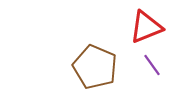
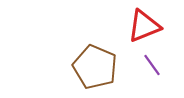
red triangle: moved 2 px left, 1 px up
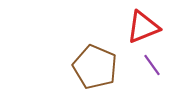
red triangle: moved 1 px left, 1 px down
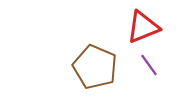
purple line: moved 3 px left
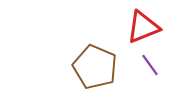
purple line: moved 1 px right
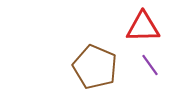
red triangle: rotated 21 degrees clockwise
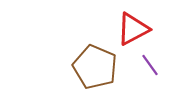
red triangle: moved 10 px left, 2 px down; rotated 27 degrees counterclockwise
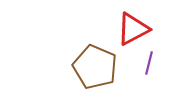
purple line: moved 1 px left, 2 px up; rotated 50 degrees clockwise
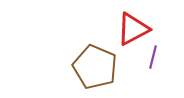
purple line: moved 4 px right, 6 px up
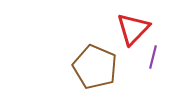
red triangle: rotated 18 degrees counterclockwise
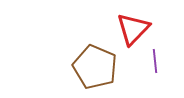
purple line: moved 2 px right, 4 px down; rotated 20 degrees counterclockwise
